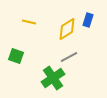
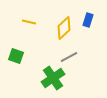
yellow diamond: moved 3 px left, 1 px up; rotated 10 degrees counterclockwise
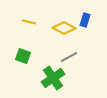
blue rectangle: moved 3 px left
yellow diamond: rotated 70 degrees clockwise
green square: moved 7 px right
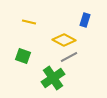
yellow diamond: moved 12 px down
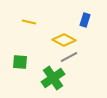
green square: moved 3 px left, 6 px down; rotated 14 degrees counterclockwise
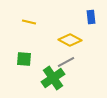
blue rectangle: moved 6 px right, 3 px up; rotated 24 degrees counterclockwise
yellow diamond: moved 6 px right
gray line: moved 3 px left, 5 px down
green square: moved 4 px right, 3 px up
